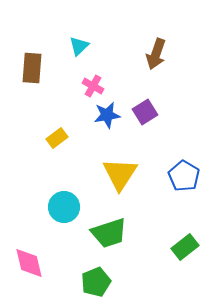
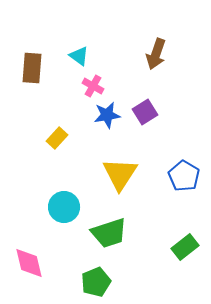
cyan triangle: moved 10 px down; rotated 40 degrees counterclockwise
yellow rectangle: rotated 10 degrees counterclockwise
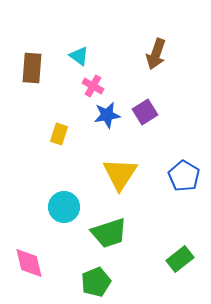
yellow rectangle: moved 2 px right, 4 px up; rotated 25 degrees counterclockwise
green rectangle: moved 5 px left, 12 px down
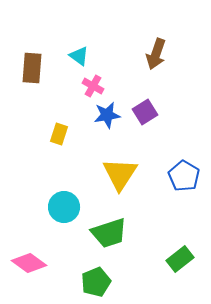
pink diamond: rotated 40 degrees counterclockwise
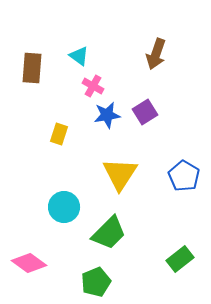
green trapezoid: rotated 27 degrees counterclockwise
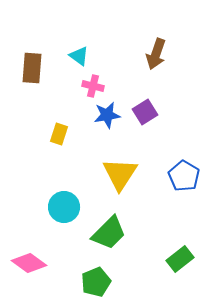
pink cross: rotated 15 degrees counterclockwise
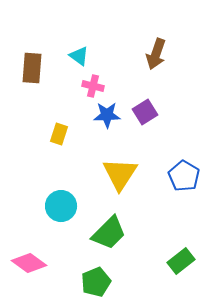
blue star: rotated 8 degrees clockwise
cyan circle: moved 3 px left, 1 px up
green rectangle: moved 1 px right, 2 px down
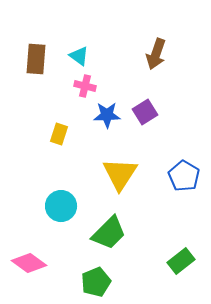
brown rectangle: moved 4 px right, 9 px up
pink cross: moved 8 px left
